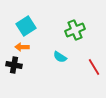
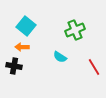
cyan square: rotated 18 degrees counterclockwise
black cross: moved 1 px down
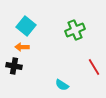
cyan semicircle: moved 2 px right, 28 px down
